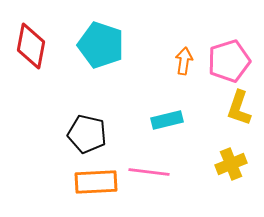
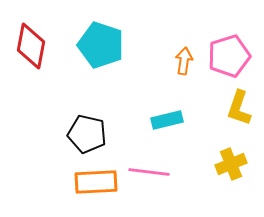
pink pentagon: moved 5 px up
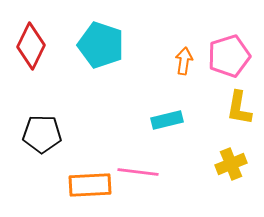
red diamond: rotated 15 degrees clockwise
yellow L-shape: rotated 9 degrees counterclockwise
black pentagon: moved 45 px left; rotated 12 degrees counterclockwise
pink line: moved 11 px left
orange rectangle: moved 6 px left, 3 px down
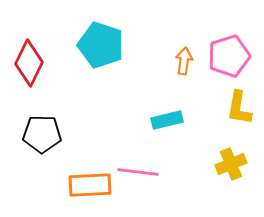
red diamond: moved 2 px left, 17 px down
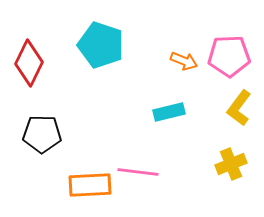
pink pentagon: rotated 15 degrees clockwise
orange arrow: rotated 104 degrees clockwise
yellow L-shape: rotated 27 degrees clockwise
cyan rectangle: moved 2 px right, 8 px up
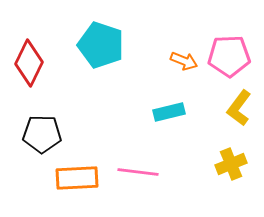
orange rectangle: moved 13 px left, 7 px up
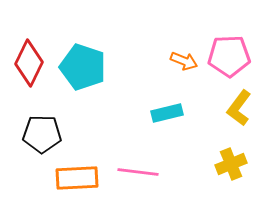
cyan pentagon: moved 18 px left, 22 px down
cyan rectangle: moved 2 px left, 1 px down
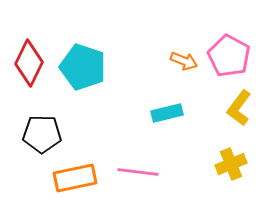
pink pentagon: rotated 30 degrees clockwise
orange rectangle: moved 2 px left; rotated 9 degrees counterclockwise
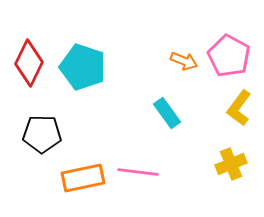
cyan rectangle: rotated 68 degrees clockwise
orange rectangle: moved 8 px right
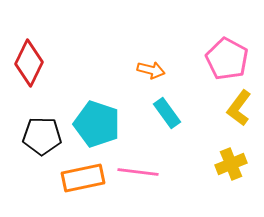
pink pentagon: moved 2 px left, 3 px down
orange arrow: moved 33 px left, 9 px down; rotated 8 degrees counterclockwise
cyan pentagon: moved 14 px right, 57 px down
black pentagon: moved 2 px down
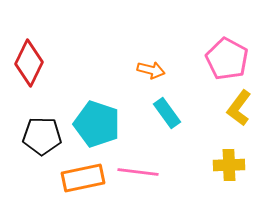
yellow cross: moved 2 px left, 1 px down; rotated 20 degrees clockwise
